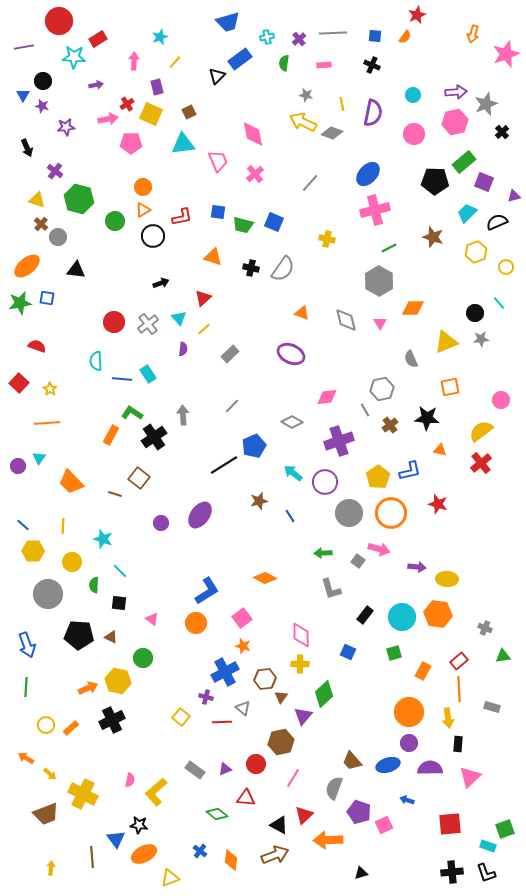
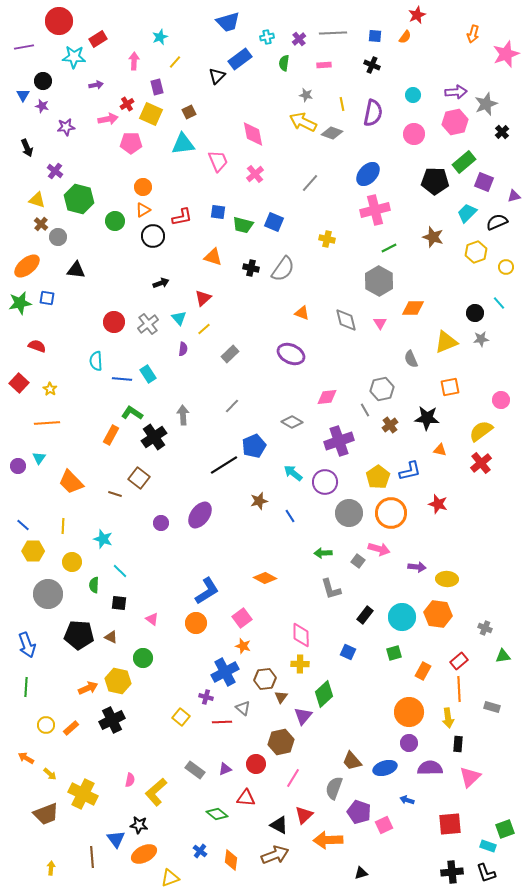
blue ellipse at (388, 765): moved 3 px left, 3 px down
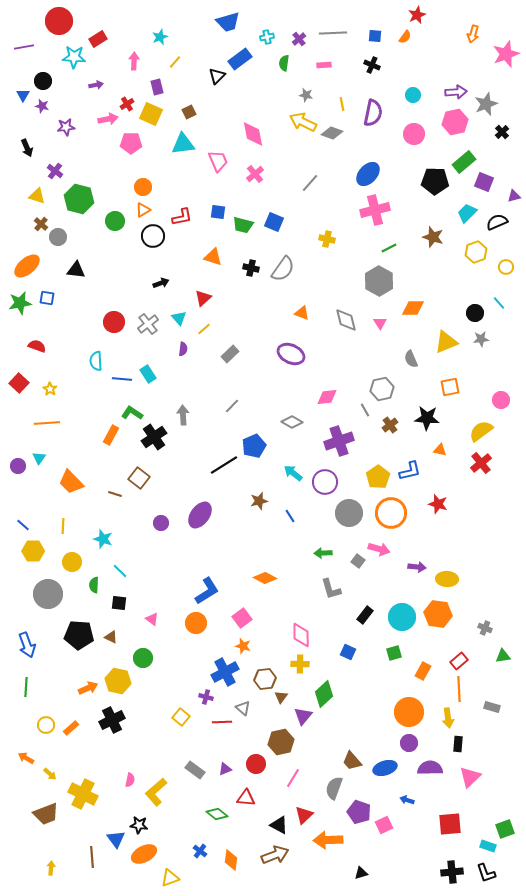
yellow triangle at (37, 200): moved 4 px up
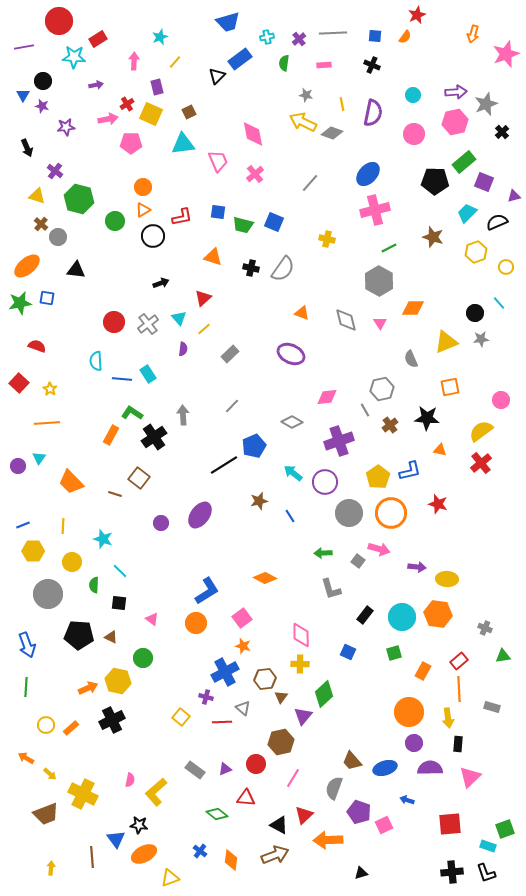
blue line at (23, 525): rotated 64 degrees counterclockwise
purple circle at (409, 743): moved 5 px right
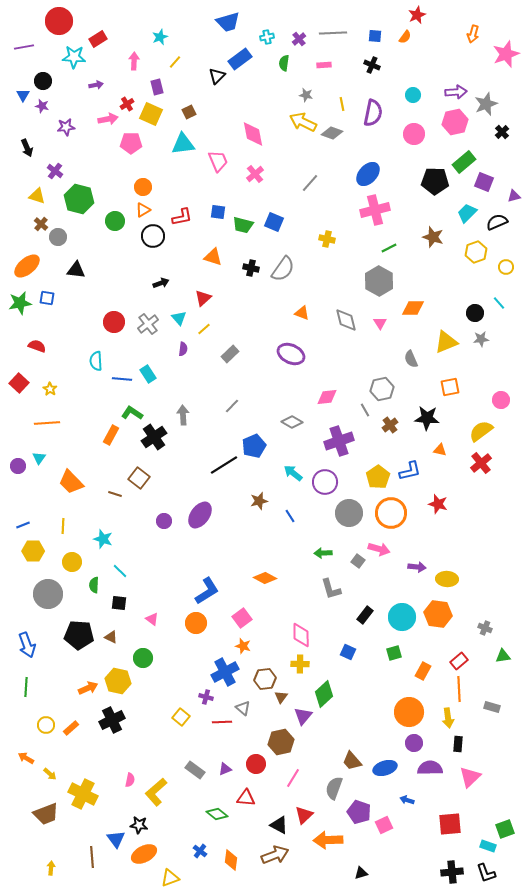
purple circle at (161, 523): moved 3 px right, 2 px up
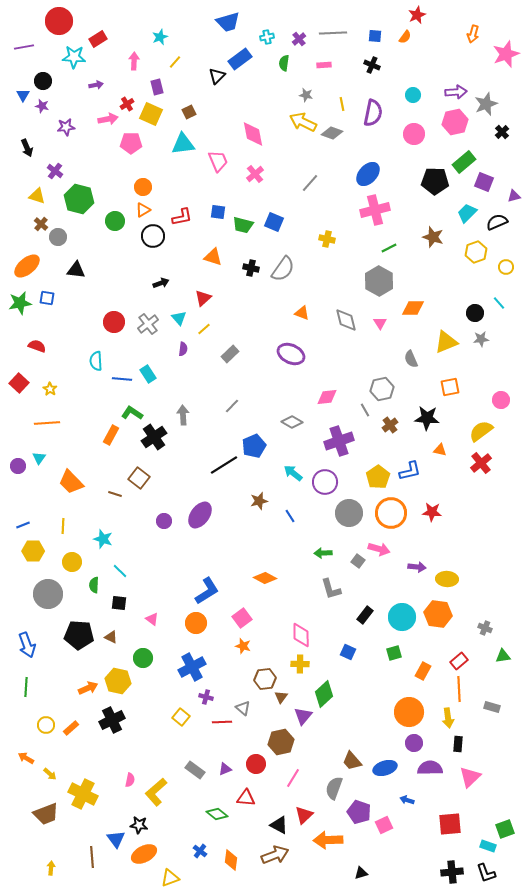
red star at (438, 504): moved 6 px left, 8 px down; rotated 12 degrees counterclockwise
blue cross at (225, 672): moved 33 px left, 5 px up
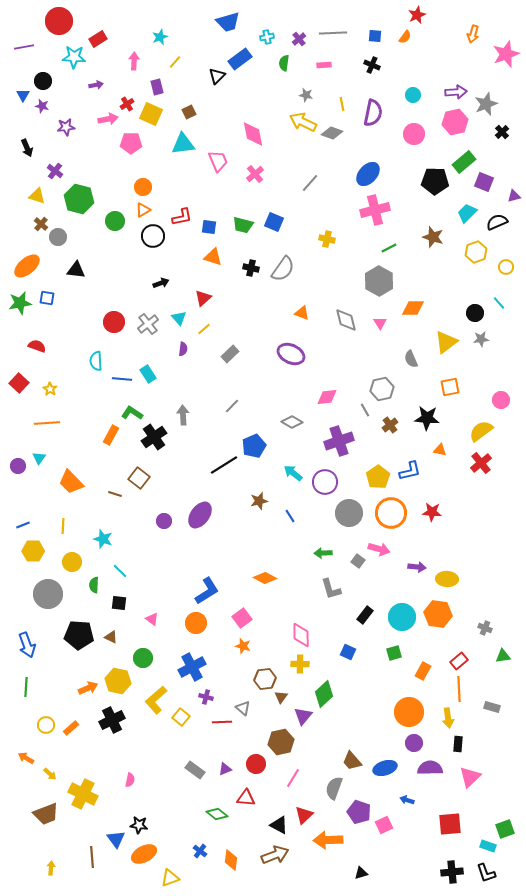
blue square at (218, 212): moved 9 px left, 15 px down
yellow triangle at (446, 342): rotated 15 degrees counterclockwise
yellow L-shape at (156, 792): moved 92 px up
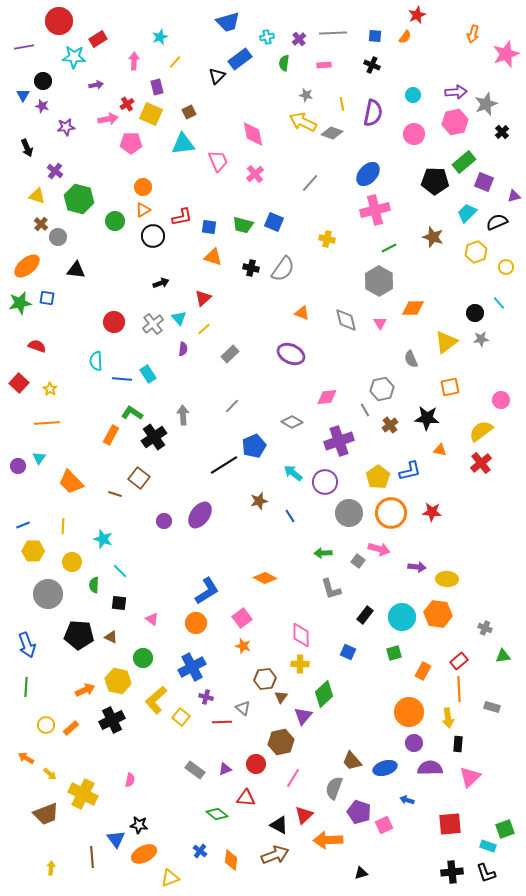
gray cross at (148, 324): moved 5 px right
orange arrow at (88, 688): moved 3 px left, 2 px down
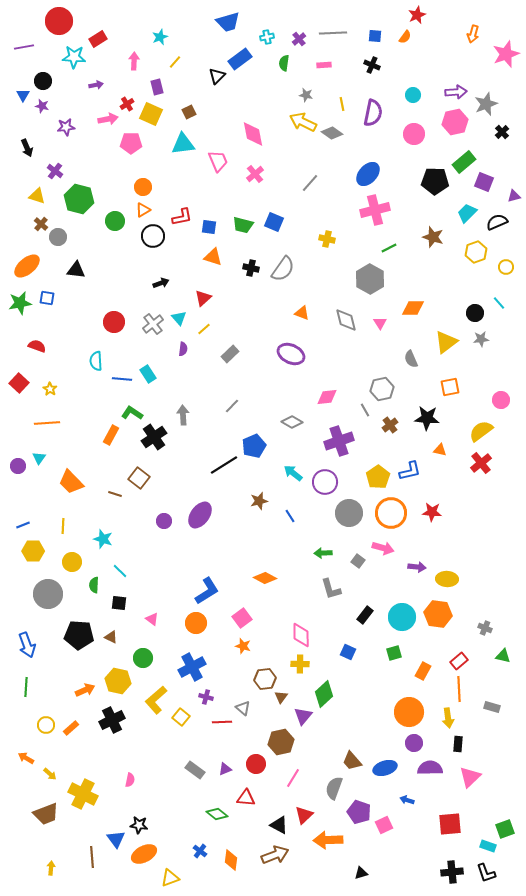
gray diamond at (332, 133): rotated 15 degrees clockwise
gray hexagon at (379, 281): moved 9 px left, 2 px up
pink arrow at (379, 549): moved 4 px right, 1 px up
green triangle at (503, 656): rotated 21 degrees clockwise
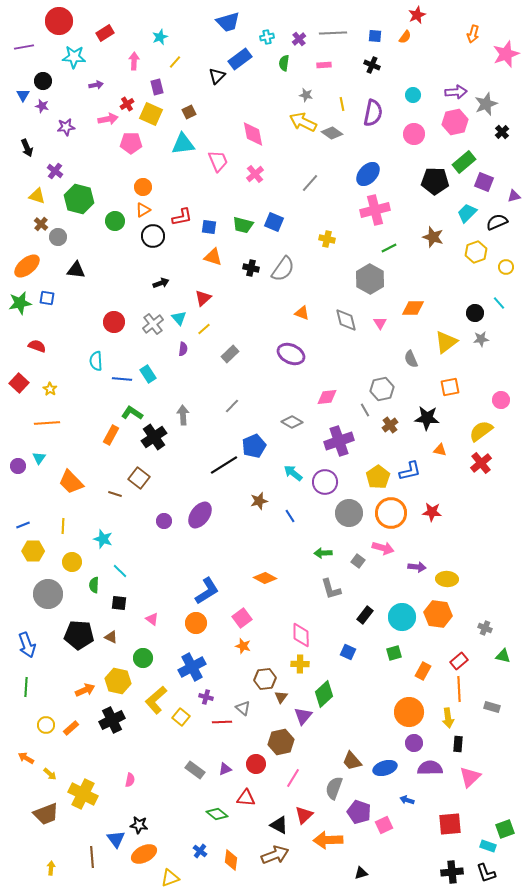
red rectangle at (98, 39): moved 7 px right, 6 px up
